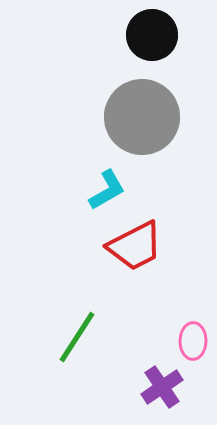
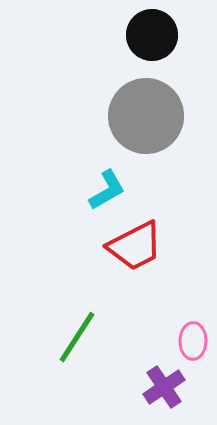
gray circle: moved 4 px right, 1 px up
purple cross: moved 2 px right
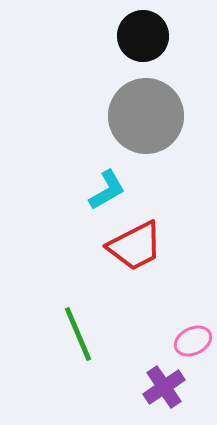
black circle: moved 9 px left, 1 px down
green line: moved 1 px right, 3 px up; rotated 56 degrees counterclockwise
pink ellipse: rotated 63 degrees clockwise
